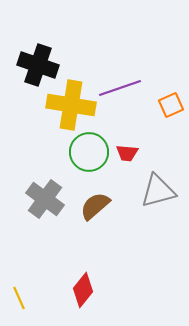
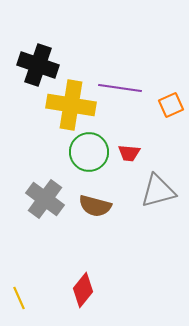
purple line: rotated 27 degrees clockwise
red trapezoid: moved 2 px right
brown semicircle: rotated 124 degrees counterclockwise
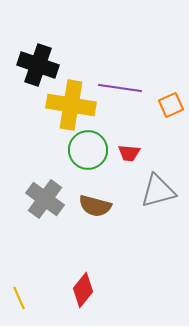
green circle: moved 1 px left, 2 px up
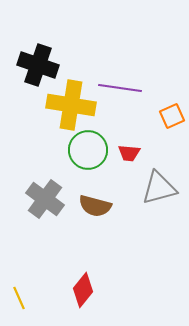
orange square: moved 1 px right, 11 px down
gray triangle: moved 1 px right, 3 px up
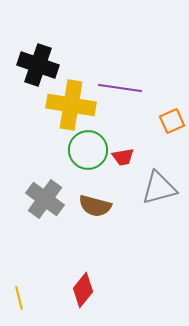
orange square: moved 5 px down
red trapezoid: moved 6 px left, 4 px down; rotated 15 degrees counterclockwise
yellow line: rotated 10 degrees clockwise
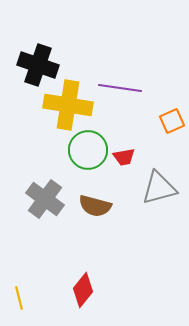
yellow cross: moved 3 px left
red trapezoid: moved 1 px right
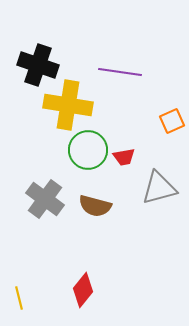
purple line: moved 16 px up
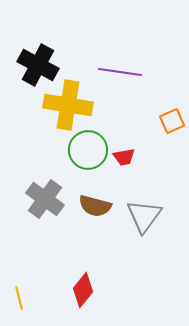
black cross: rotated 9 degrees clockwise
gray triangle: moved 15 px left, 28 px down; rotated 39 degrees counterclockwise
